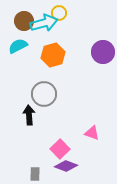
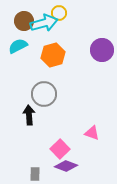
purple circle: moved 1 px left, 2 px up
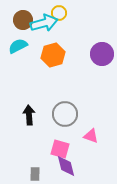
brown circle: moved 1 px left, 1 px up
purple circle: moved 4 px down
gray circle: moved 21 px right, 20 px down
pink triangle: moved 1 px left, 3 px down
pink square: rotated 30 degrees counterclockwise
purple diamond: rotated 55 degrees clockwise
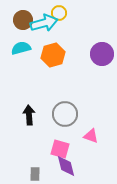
cyan semicircle: moved 3 px right, 2 px down; rotated 12 degrees clockwise
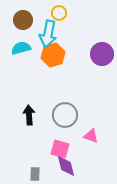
cyan arrow: moved 4 px right, 11 px down; rotated 116 degrees clockwise
gray circle: moved 1 px down
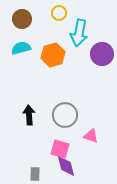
brown circle: moved 1 px left, 1 px up
cyan arrow: moved 31 px right, 1 px up
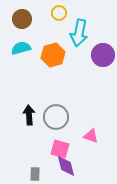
purple circle: moved 1 px right, 1 px down
gray circle: moved 9 px left, 2 px down
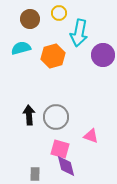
brown circle: moved 8 px right
orange hexagon: moved 1 px down
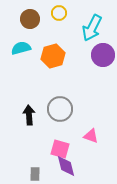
cyan arrow: moved 13 px right, 5 px up; rotated 16 degrees clockwise
gray circle: moved 4 px right, 8 px up
